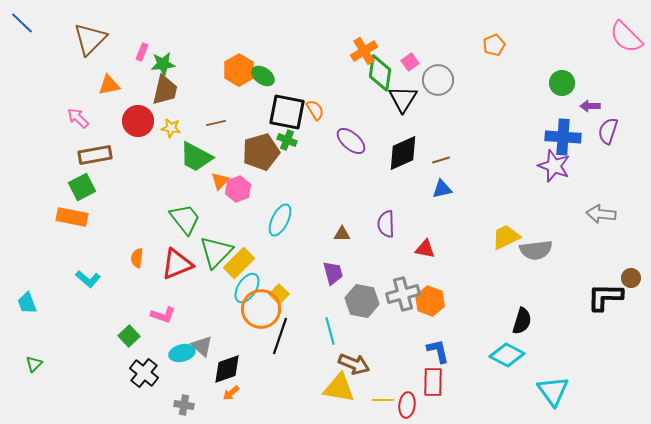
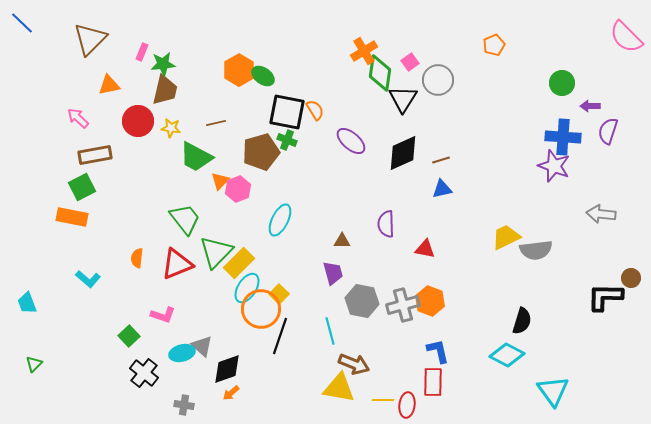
brown triangle at (342, 234): moved 7 px down
gray cross at (403, 294): moved 11 px down
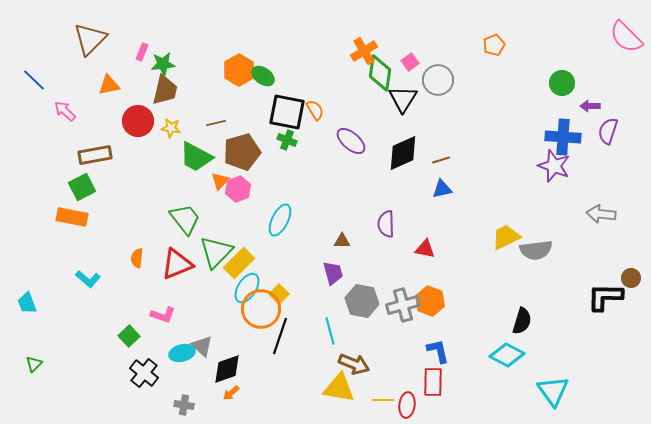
blue line at (22, 23): moved 12 px right, 57 px down
pink arrow at (78, 118): moved 13 px left, 7 px up
brown pentagon at (261, 152): moved 19 px left
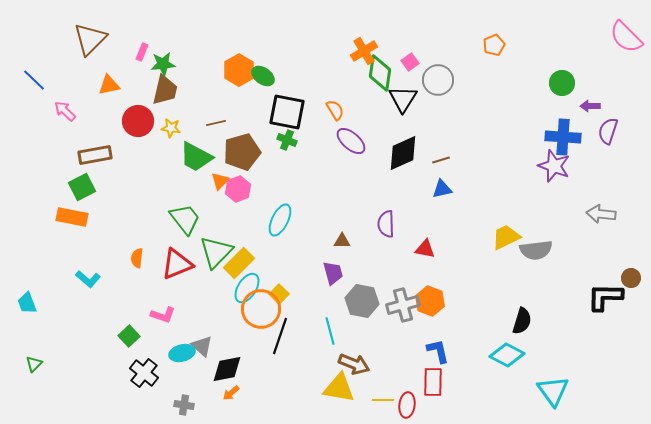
orange semicircle at (315, 110): moved 20 px right
black diamond at (227, 369): rotated 8 degrees clockwise
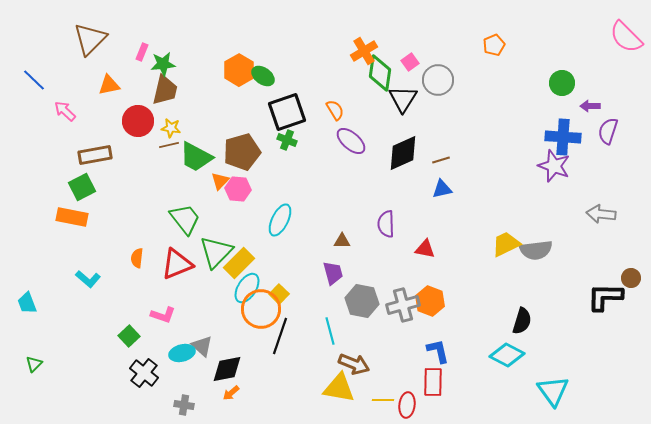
black square at (287, 112): rotated 30 degrees counterclockwise
brown line at (216, 123): moved 47 px left, 22 px down
pink hexagon at (238, 189): rotated 25 degrees clockwise
yellow trapezoid at (506, 237): moved 7 px down
